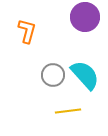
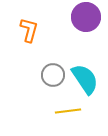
purple circle: moved 1 px right
orange L-shape: moved 2 px right, 1 px up
cyan semicircle: moved 4 px down; rotated 8 degrees clockwise
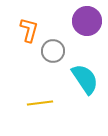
purple circle: moved 1 px right, 4 px down
gray circle: moved 24 px up
yellow line: moved 28 px left, 8 px up
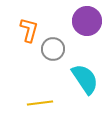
gray circle: moved 2 px up
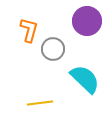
cyan semicircle: rotated 12 degrees counterclockwise
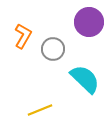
purple circle: moved 2 px right, 1 px down
orange L-shape: moved 6 px left, 6 px down; rotated 15 degrees clockwise
yellow line: moved 7 px down; rotated 15 degrees counterclockwise
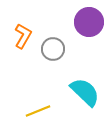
cyan semicircle: moved 13 px down
yellow line: moved 2 px left, 1 px down
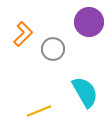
orange L-shape: moved 2 px up; rotated 15 degrees clockwise
cyan semicircle: rotated 16 degrees clockwise
yellow line: moved 1 px right
